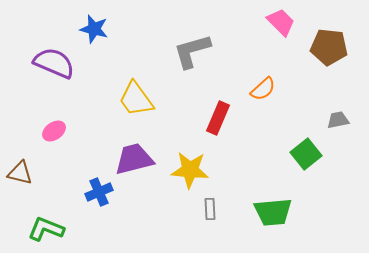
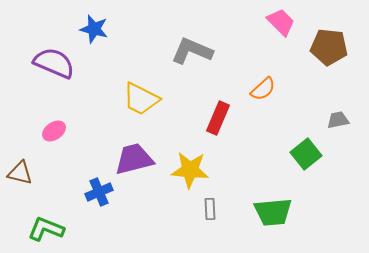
gray L-shape: rotated 39 degrees clockwise
yellow trapezoid: moved 5 px right; rotated 27 degrees counterclockwise
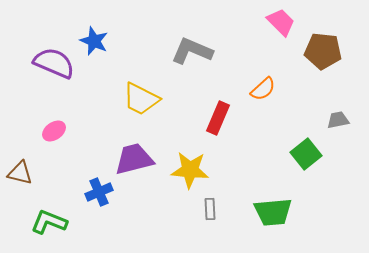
blue star: moved 12 px down; rotated 8 degrees clockwise
brown pentagon: moved 6 px left, 4 px down
green L-shape: moved 3 px right, 7 px up
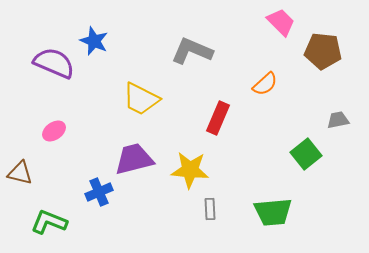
orange semicircle: moved 2 px right, 5 px up
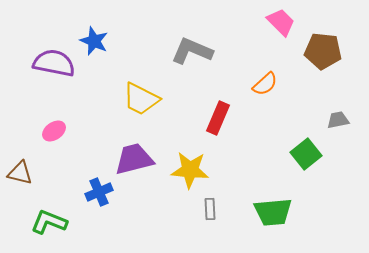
purple semicircle: rotated 12 degrees counterclockwise
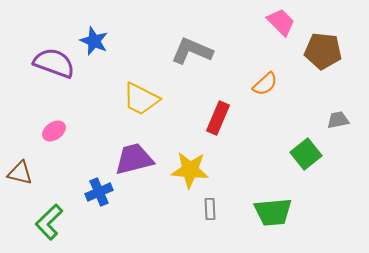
purple semicircle: rotated 9 degrees clockwise
green L-shape: rotated 66 degrees counterclockwise
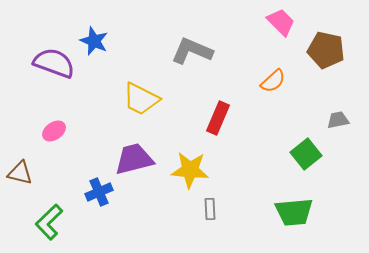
brown pentagon: moved 3 px right, 1 px up; rotated 6 degrees clockwise
orange semicircle: moved 8 px right, 3 px up
green trapezoid: moved 21 px right
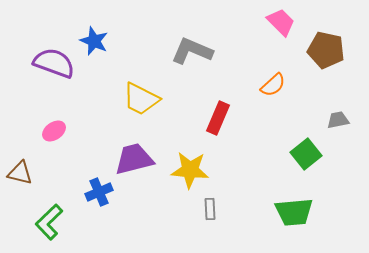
orange semicircle: moved 4 px down
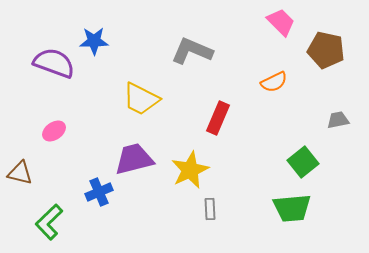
blue star: rotated 24 degrees counterclockwise
orange semicircle: moved 1 px right, 3 px up; rotated 16 degrees clockwise
green square: moved 3 px left, 8 px down
yellow star: rotated 30 degrees counterclockwise
green trapezoid: moved 2 px left, 4 px up
